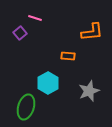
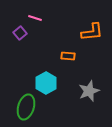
cyan hexagon: moved 2 px left
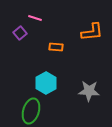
orange rectangle: moved 12 px left, 9 px up
gray star: rotated 25 degrees clockwise
green ellipse: moved 5 px right, 4 px down
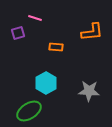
purple square: moved 2 px left; rotated 24 degrees clockwise
green ellipse: moved 2 px left; rotated 40 degrees clockwise
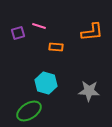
pink line: moved 4 px right, 8 px down
cyan hexagon: rotated 15 degrees counterclockwise
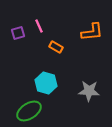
pink line: rotated 48 degrees clockwise
orange rectangle: rotated 24 degrees clockwise
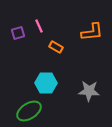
cyan hexagon: rotated 15 degrees counterclockwise
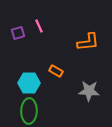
orange L-shape: moved 4 px left, 10 px down
orange rectangle: moved 24 px down
cyan hexagon: moved 17 px left
green ellipse: rotated 55 degrees counterclockwise
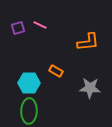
pink line: moved 1 px right, 1 px up; rotated 40 degrees counterclockwise
purple square: moved 5 px up
gray star: moved 1 px right, 3 px up
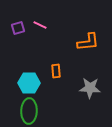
orange rectangle: rotated 56 degrees clockwise
